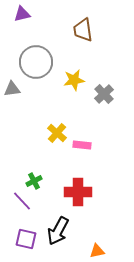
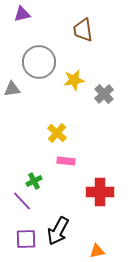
gray circle: moved 3 px right
pink rectangle: moved 16 px left, 16 px down
red cross: moved 22 px right
purple square: rotated 15 degrees counterclockwise
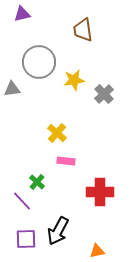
green cross: moved 3 px right, 1 px down; rotated 21 degrees counterclockwise
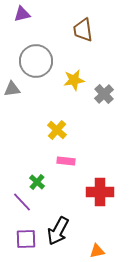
gray circle: moved 3 px left, 1 px up
yellow cross: moved 3 px up
purple line: moved 1 px down
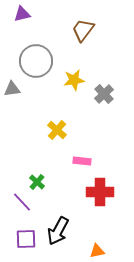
brown trapezoid: rotated 45 degrees clockwise
pink rectangle: moved 16 px right
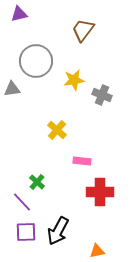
purple triangle: moved 3 px left
gray cross: moved 2 px left, 1 px down; rotated 24 degrees counterclockwise
purple square: moved 7 px up
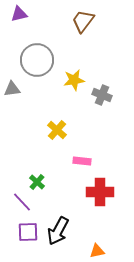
brown trapezoid: moved 9 px up
gray circle: moved 1 px right, 1 px up
purple square: moved 2 px right
